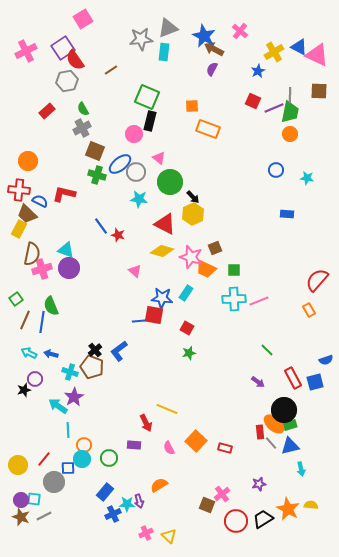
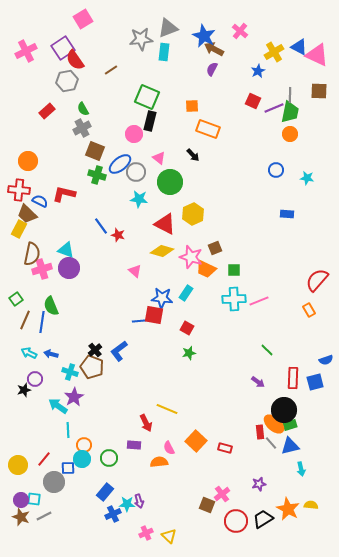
black arrow at (193, 197): moved 42 px up
red rectangle at (293, 378): rotated 30 degrees clockwise
orange semicircle at (159, 485): moved 23 px up; rotated 24 degrees clockwise
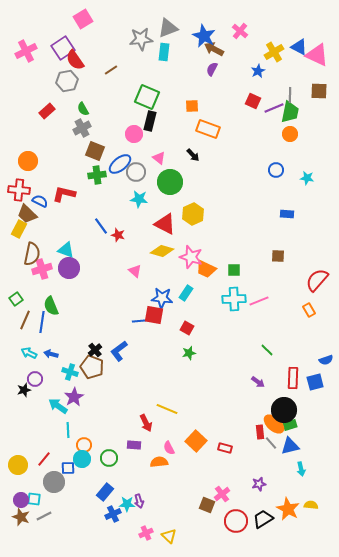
green cross at (97, 175): rotated 24 degrees counterclockwise
brown square at (215, 248): moved 63 px right, 8 px down; rotated 24 degrees clockwise
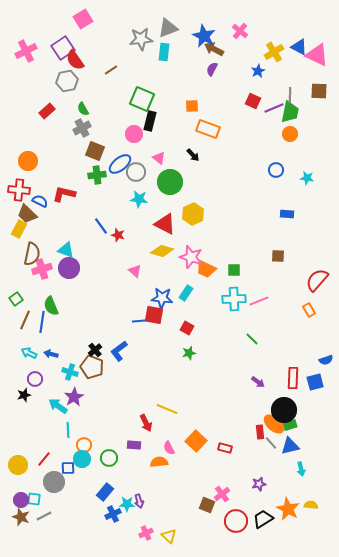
green square at (147, 97): moved 5 px left, 2 px down
green line at (267, 350): moved 15 px left, 11 px up
black star at (24, 390): moved 5 px down
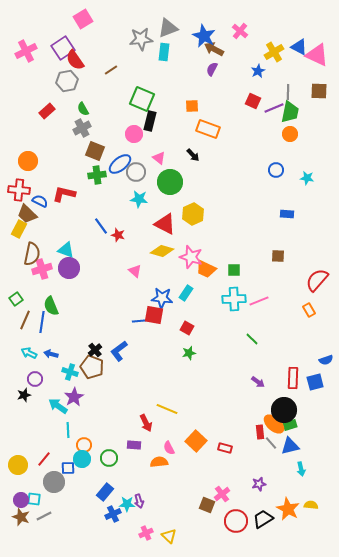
gray line at (290, 95): moved 2 px left, 3 px up
